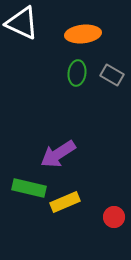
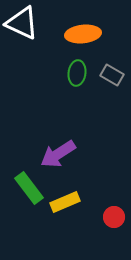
green rectangle: rotated 40 degrees clockwise
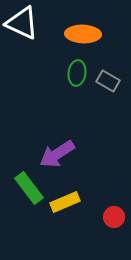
orange ellipse: rotated 8 degrees clockwise
gray rectangle: moved 4 px left, 6 px down
purple arrow: moved 1 px left
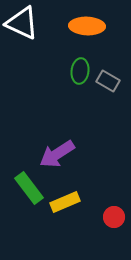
orange ellipse: moved 4 px right, 8 px up
green ellipse: moved 3 px right, 2 px up
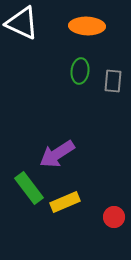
gray rectangle: moved 5 px right; rotated 65 degrees clockwise
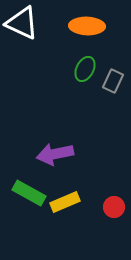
green ellipse: moved 5 px right, 2 px up; rotated 20 degrees clockwise
gray rectangle: rotated 20 degrees clockwise
purple arrow: moved 2 px left; rotated 21 degrees clockwise
green rectangle: moved 5 px down; rotated 24 degrees counterclockwise
red circle: moved 10 px up
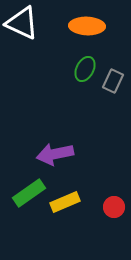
green rectangle: rotated 64 degrees counterclockwise
